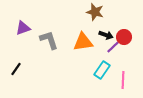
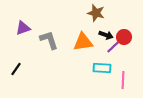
brown star: moved 1 px right, 1 px down
cyan rectangle: moved 2 px up; rotated 60 degrees clockwise
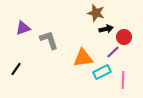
black arrow: moved 6 px up; rotated 32 degrees counterclockwise
orange triangle: moved 16 px down
purple line: moved 5 px down
cyan rectangle: moved 4 px down; rotated 30 degrees counterclockwise
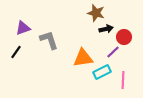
black line: moved 17 px up
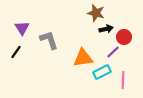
purple triangle: moved 1 px left; rotated 42 degrees counterclockwise
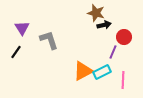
black arrow: moved 2 px left, 4 px up
purple line: rotated 24 degrees counterclockwise
orange triangle: moved 13 px down; rotated 20 degrees counterclockwise
